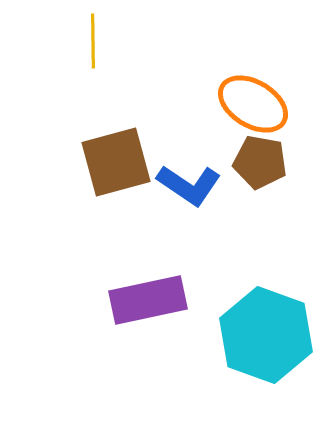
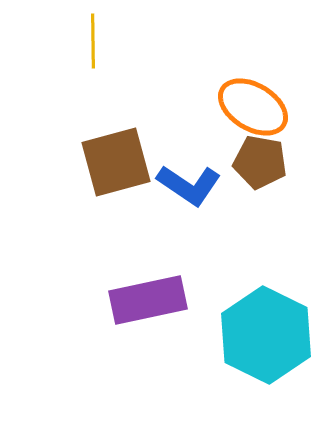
orange ellipse: moved 3 px down
cyan hexagon: rotated 6 degrees clockwise
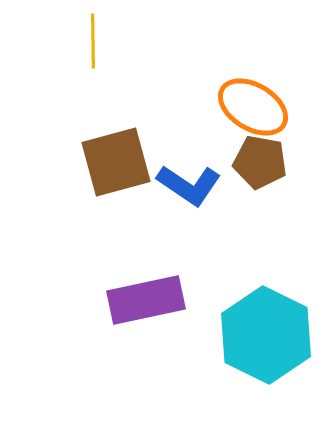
purple rectangle: moved 2 px left
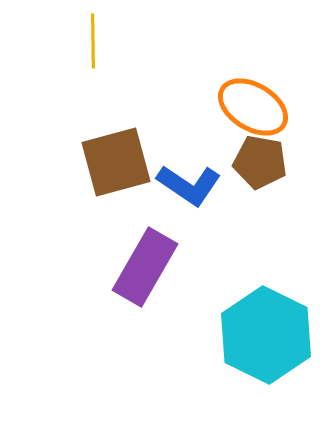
purple rectangle: moved 1 px left, 33 px up; rotated 48 degrees counterclockwise
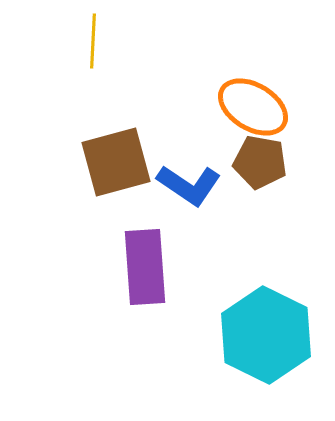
yellow line: rotated 4 degrees clockwise
purple rectangle: rotated 34 degrees counterclockwise
